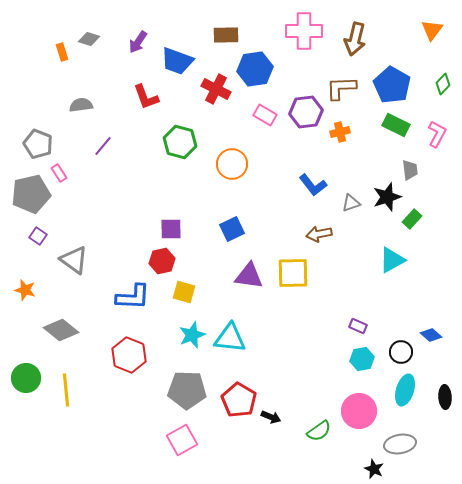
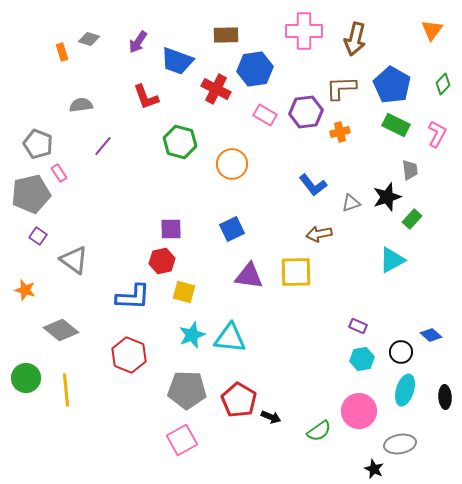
yellow square at (293, 273): moved 3 px right, 1 px up
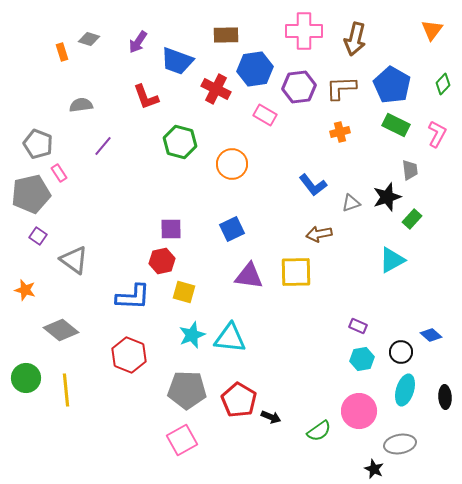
purple hexagon at (306, 112): moved 7 px left, 25 px up
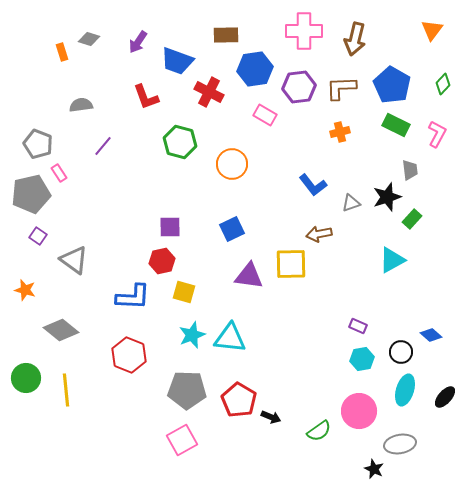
red cross at (216, 89): moved 7 px left, 3 px down
purple square at (171, 229): moved 1 px left, 2 px up
yellow square at (296, 272): moved 5 px left, 8 px up
black ellipse at (445, 397): rotated 45 degrees clockwise
